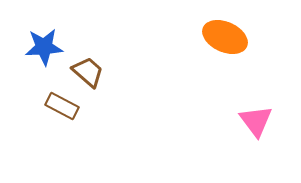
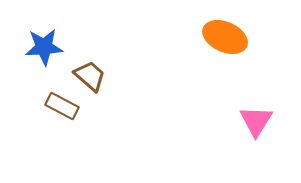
brown trapezoid: moved 2 px right, 4 px down
pink triangle: rotated 9 degrees clockwise
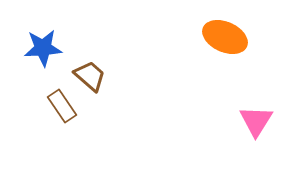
blue star: moved 1 px left, 1 px down
brown rectangle: rotated 28 degrees clockwise
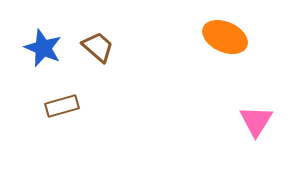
blue star: rotated 27 degrees clockwise
brown trapezoid: moved 8 px right, 29 px up
brown rectangle: rotated 72 degrees counterclockwise
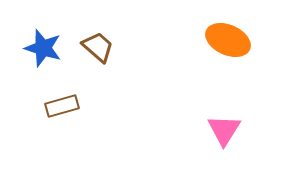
orange ellipse: moved 3 px right, 3 px down
blue star: rotated 6 degrees counterclockwise
pink triangle: moved 32 px left, 9 px down
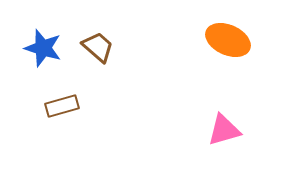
pink triangle: rotated 42 degrees clockwise
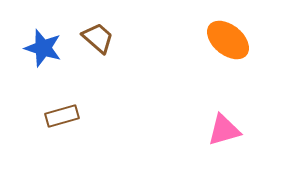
orange ellipse: rotated 15 degrees clockwise
brown trapezoid: moved 9 px up
brown rectangle: moved 10 px down
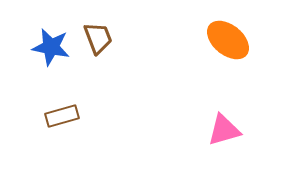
brown trapezoid: rotated 28 degrees clockwise
blue star: moved 8 px right, 1 px up; rotated 6 degrees counterclockwise
